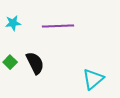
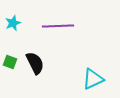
cyan star: rotated 14 degrees counterclockwise
green square: rotated 24 degrees counterclockwise
cyan triangle: rotated 15 degrees clockwise
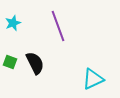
purple line: rotated 72 degrees clockwise
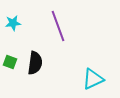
cyan star: rotated 14 degrees clockwise
black semicircle: rotated 35 degrees clockwise
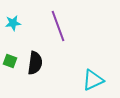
green square: moved 1 px up
cyan triangle: moved 1 px down
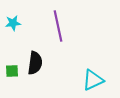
purple line: rotated 8 degrees clockwise
green square: moved 2 px right, 10 px down; rotated 24 degrees counterclockwise
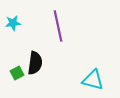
green square: moved 5 px right, 2 px down; rotated 24 degrees counterclockwise
cyan triangle: rotated 40 degrees clockwise
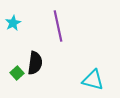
cyan star: rotated 21 degrees counterclockwise
green square: rotated 16 degrees counterclockwise
